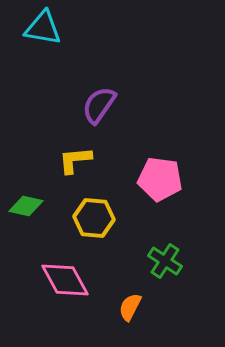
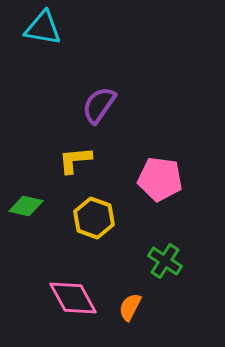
yellow hexagon: rotated 15 degrees clockwise
pink diamond: moved 8 px right, 18 px down
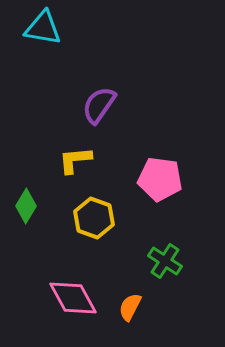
green diamond: rotated 72 degrees counterclockwise
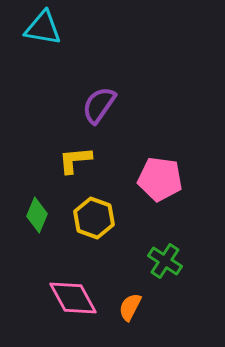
green diamond: moved 11 px right, 9 px down; rotated 8 degrees counterclockwise
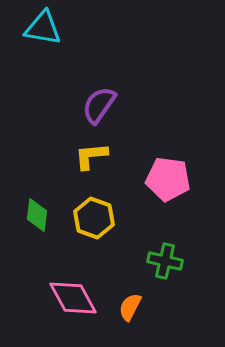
yellow L-shape: moved 16 px right, 4 px up
pink pentagon: moved 8 px right
green diamond: rotated 16 degrees counterclockwise
green cross: rotated 20 degrees counterclockwise
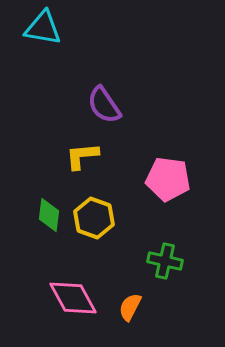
purple semicircle: moved 5 px right; rotated 69 degrees counterclockwise
yellow L-shape: moved 9 px left
green diamond: moved 12 px right
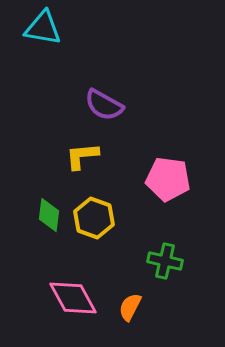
purple semicircle: rotated 27 degrees counterclockwise
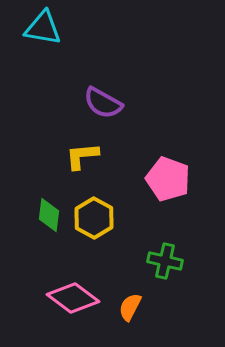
purple semicircle: moved 1 px left, 2 px up
pink pentagon: rotated 12 degrees clockwise
yellow hexagon: rotated 9 degrees clockwise
pink diamond: rotated 24 degrees counterclockwise
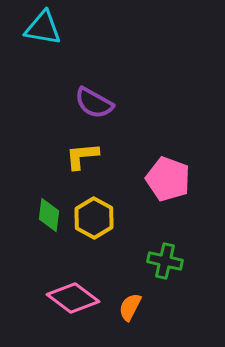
purple semicircle: moved 9 px left
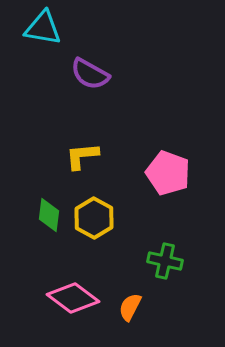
purple semicircle: moved 4 px left, 29 px up
pink pentagon: moved 6 px up
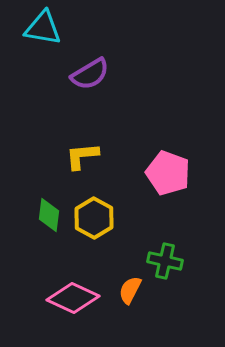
purple semicircle: rotated 60 degrees counterclockwise
pink diamond: rotated 12 degrees counterclockwise
orange semicircle: moved 17 px up
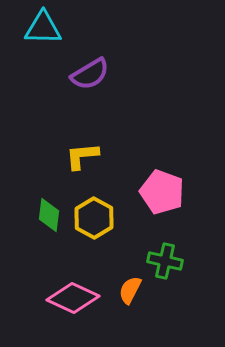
cyan triangle: rotated 9 degrees counterclockwise
pink pentagon: moved 6 px left, 19 px down
